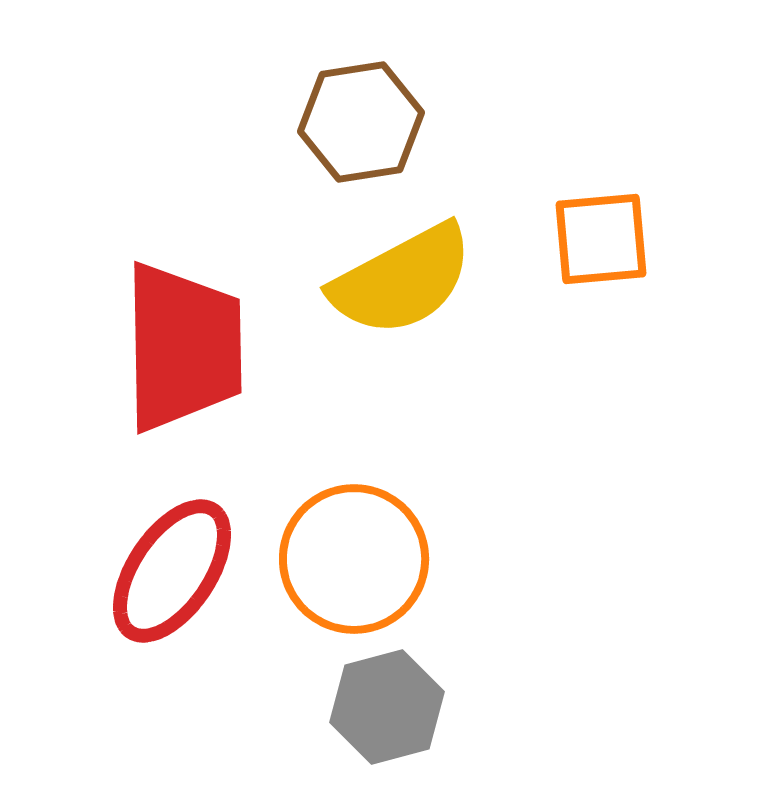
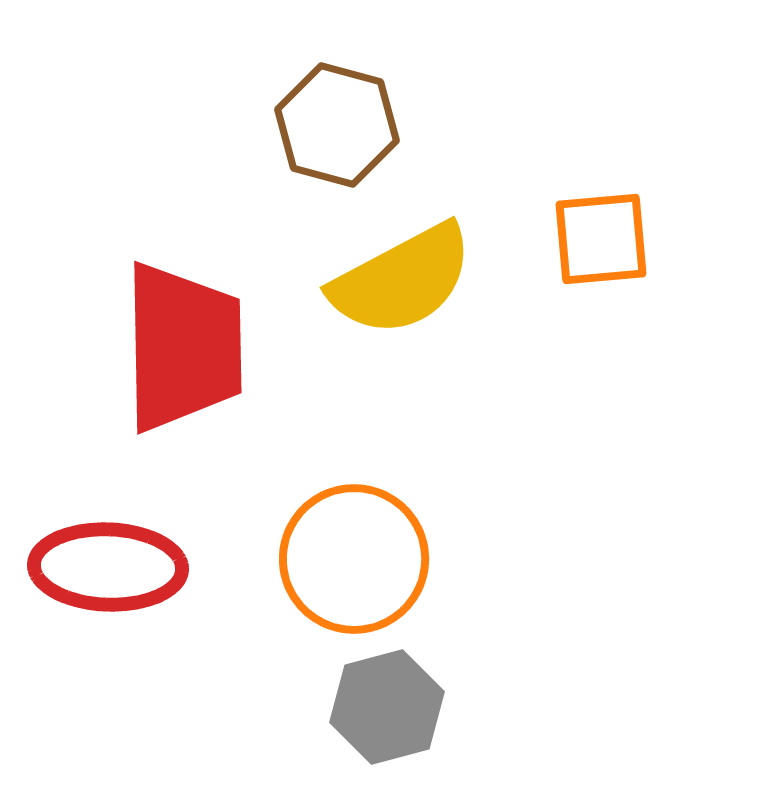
brown hexagon: moved 24 px left, 3 px down; rotated 24 degrees clockwise
red ellipse: moved 64 px left, 4 px up; rotated 58 degrees clockwise
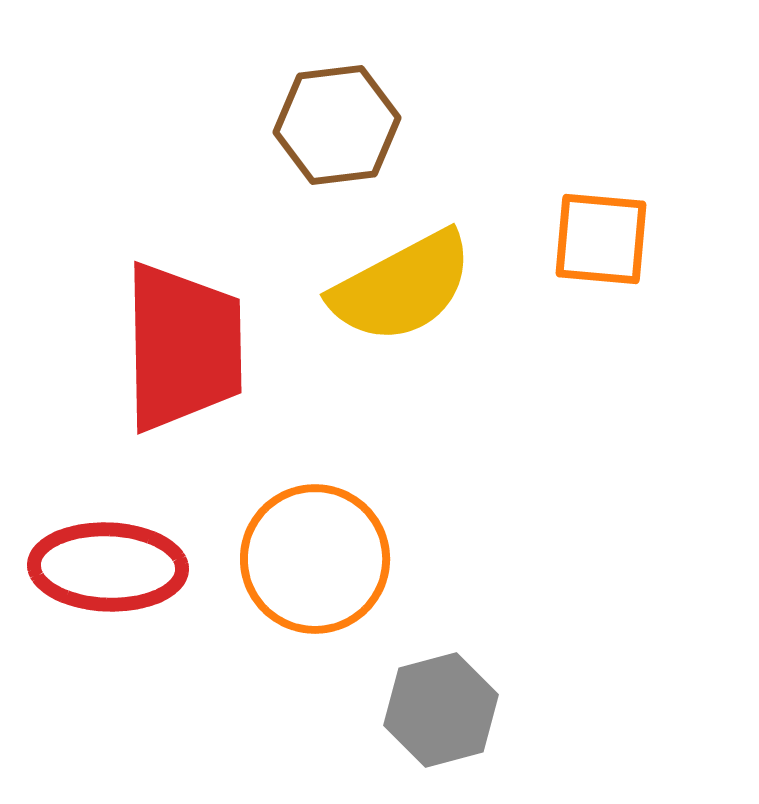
brown hexagon: rotated 22 degrees counterclockwise
orange square: rotated 10 degrees clockwise
yellow semicircle: moved 7 px down
orange circle: moved 39 px left
gray hexagon: moved 54 px right, 3 px down
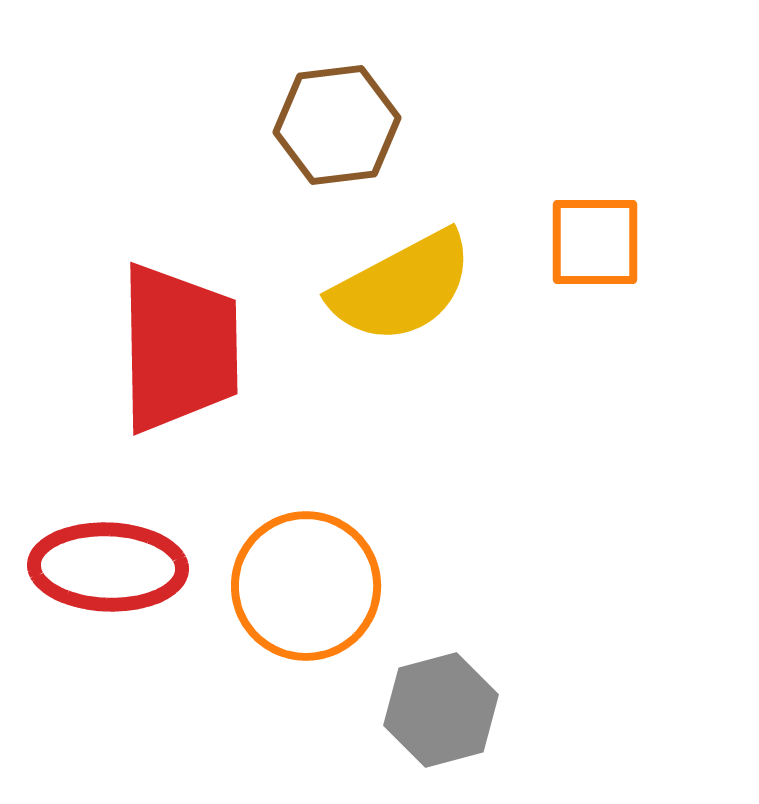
orange square: moved 6 px left, 3 px down; rotated 5 degrees counterclockwise
red trapezoid: moved 4 px left, 1 px down
orange circle: moved 9 px left, 27 px down
